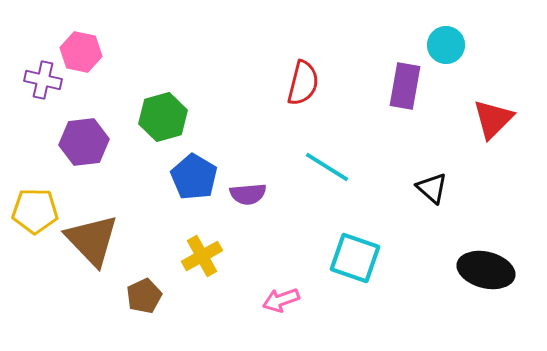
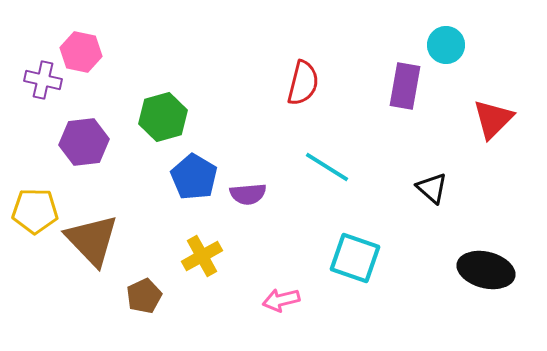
pink arrow: rotated 6 degrees clockwise
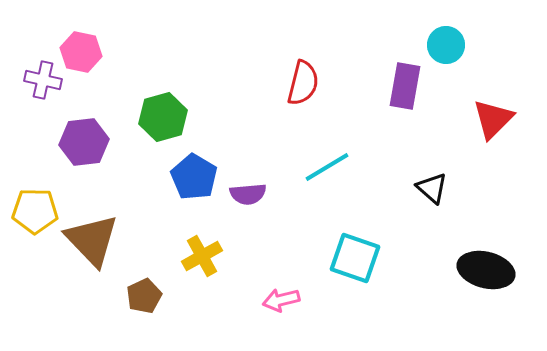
cyan line: rotated 63 degrees counterclockwise
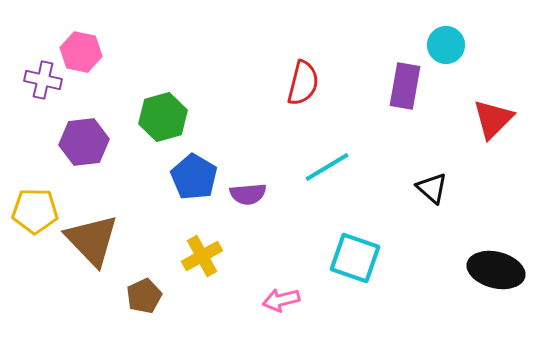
black ellipse: moved 10 px right
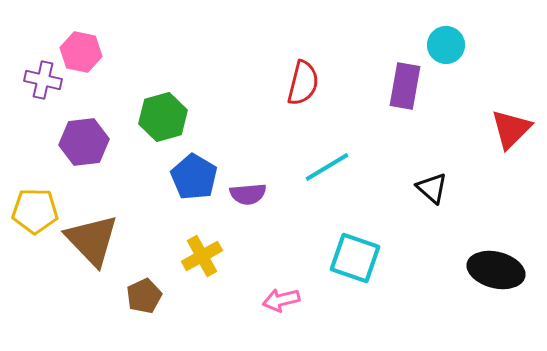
red triangle: moved 18 px right, 10 px down
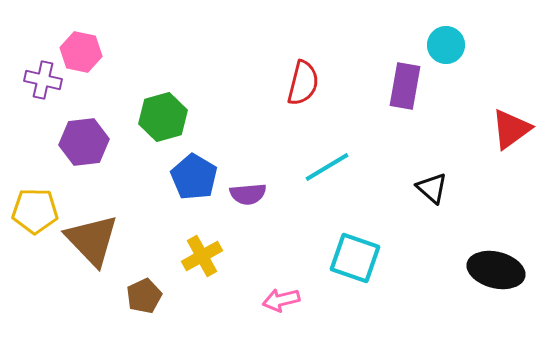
red triangle: rotated 9 degrees clockwise
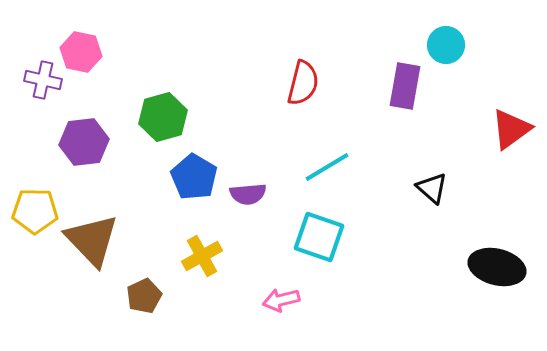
cyan square: moved 36 px left, 21 px up
black ellipse: moved 1 px right, 3 px up
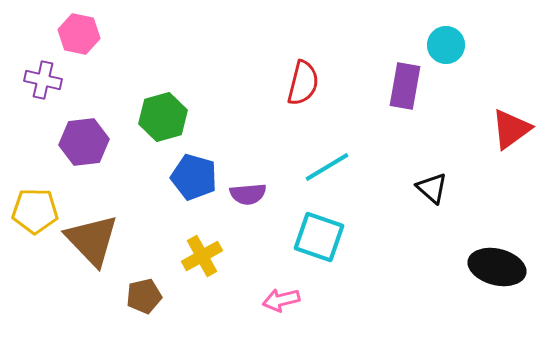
pink hexagon: moved 2 px left, 18 px up
blue pentagon: rotated 15 degrees counterclockwise
brown pentagon: rotated 12 degrees clockwise
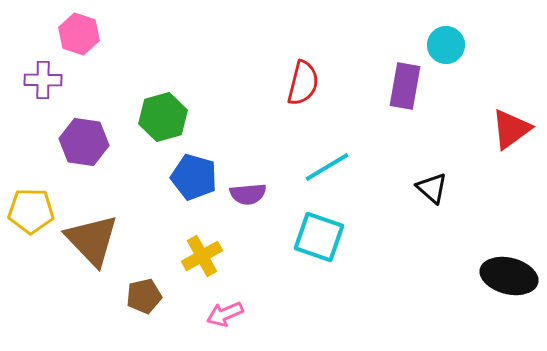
pink hexagon: rotated 6 degrees clockwise
purple cross: rotated 12 degrees counterclockwise
purple hexagon: rotated 15 degrees clockwise
yellow pentagon: moved 4 px left
black ellipse: moved 12 px right, 9 px down
pink arrow: moved 56 px left, 14 px down; rotated 9 degrees counterclockwise
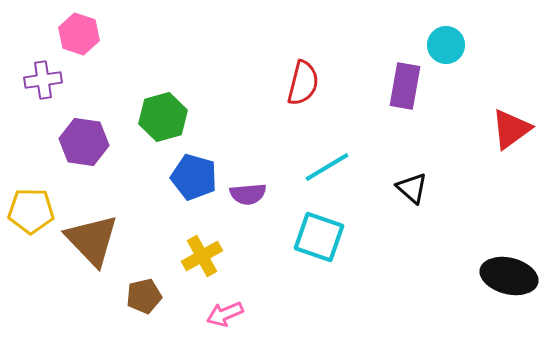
purple cross: rotated 9 degrees counterclockwise
black triangle: moved 20 px left
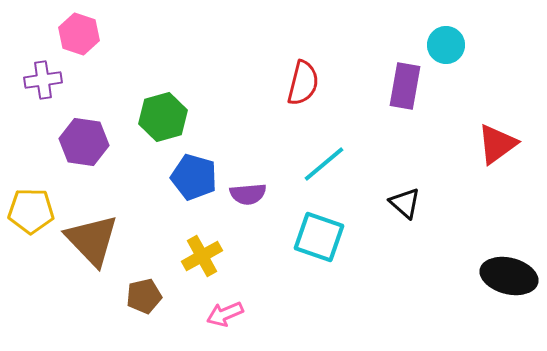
red triangle: moved 14 px left, 15 px down
cyan line: moved 3 px left, 3 px up; rotated 9 degrees counterclockwise
black triangle: moved 7 px left, 15 px down
